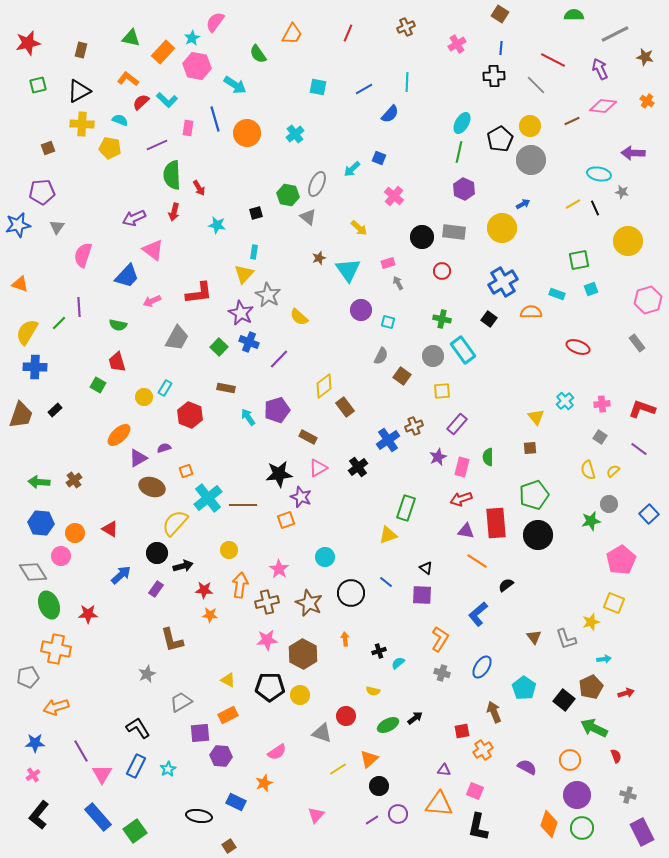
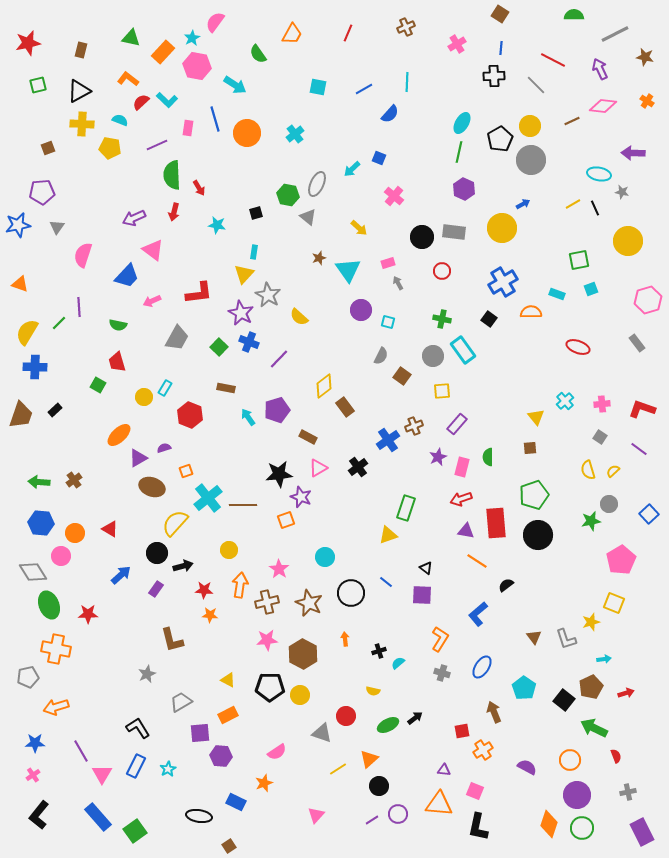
gray cross at (628, 795): moved 3 px up; rotated 28 degrees counterclockwise
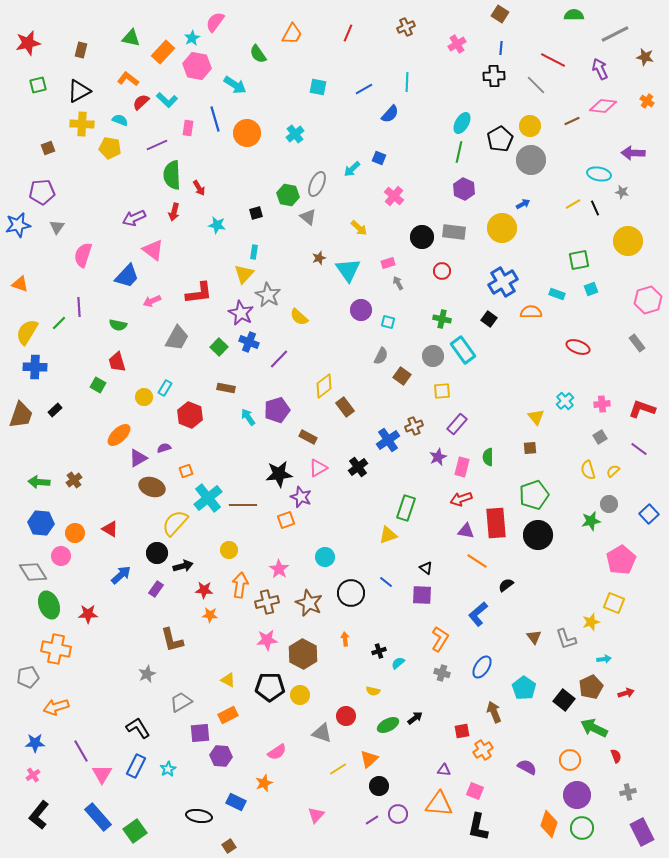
gray square at (600, 437): rotated 24 degrees clockwise
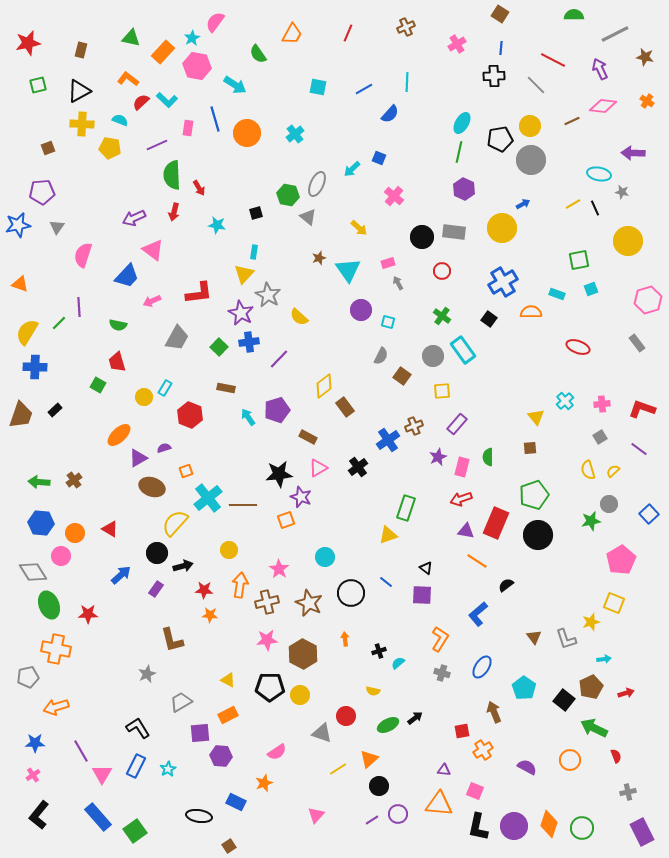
black pentagon at (500, 139): rotated 20 degrees clockwise
green cross at (442, 319): moved 3 px up; rotated 24 degrees clockwise
blue cross at (249, 342): rotated 30 degrees counterclockwise
red rectangle at (496, 523): rotated 28 degrees clockwise
purple circle at (577, 795): moved 63 px left, 31 px down
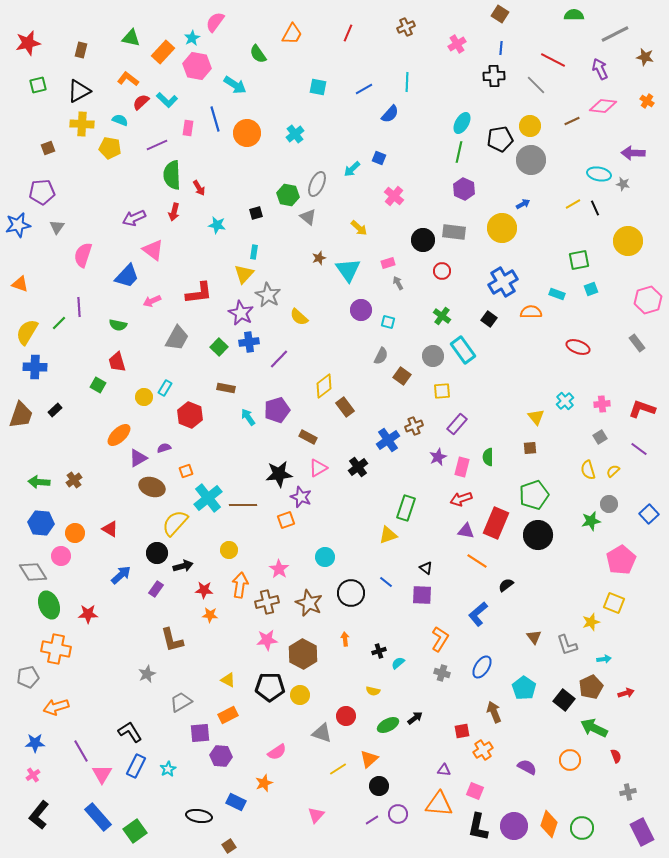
gray star at (622, 192): moved 1 px right, 8 px up
black circle at (422, 237): moved 1 px right, 3 px down
gray L-shape at (566, 639): moved 1 px right, 6 px down
black L-shape at (138, 728): moved 8 px left, 4 px down
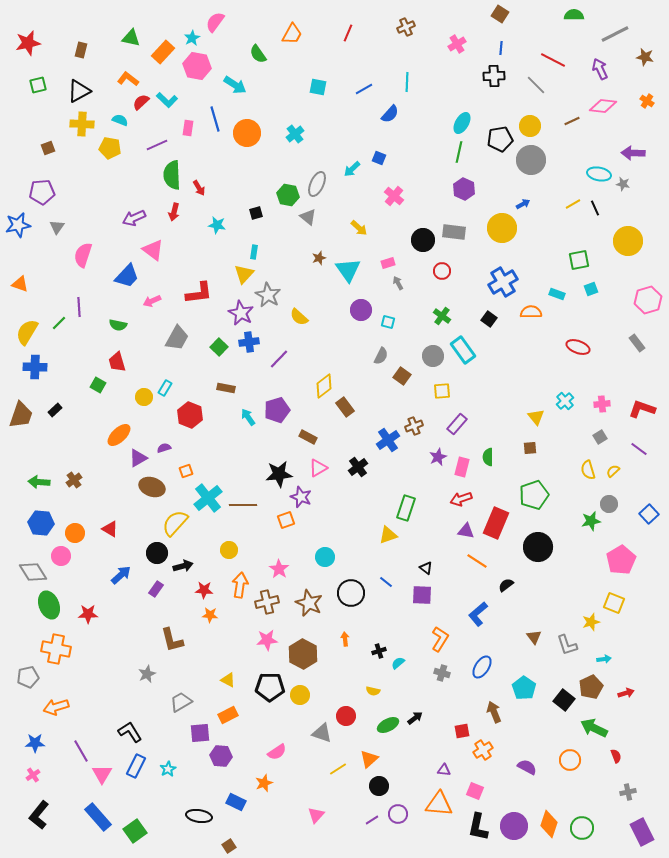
black circle at (538, 535): moved 12 px down
